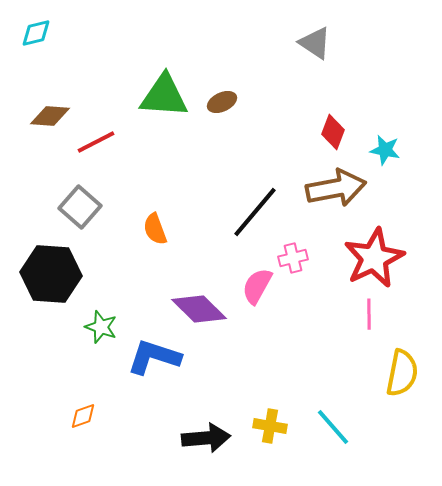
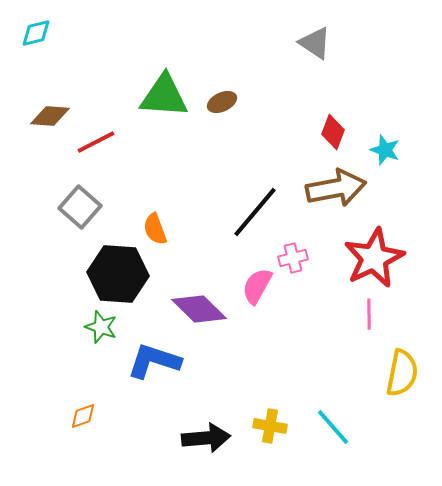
cyan star: rotated 8 degrees clockwise
black hexagon: moved 67 px right
blue L-shape: moved 4 px down
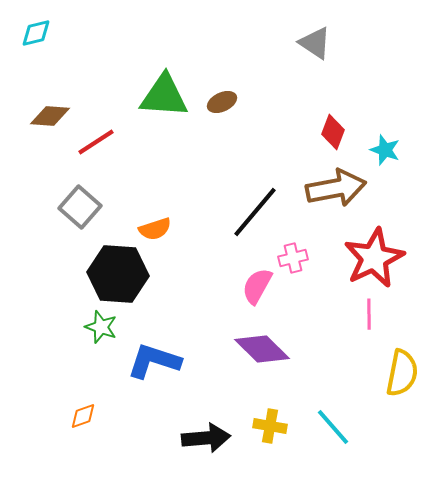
red line: rotated 6 degrees counterclockwise
orange semicircle: rotated 88 degrees counterclockwise
purple diamond: moved 63 px right, 40 px down
